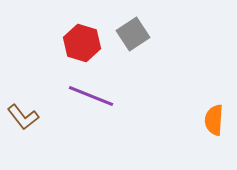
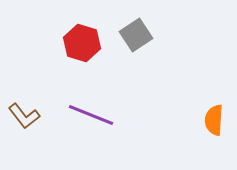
gray square: moved 3 px right, 1 px down
purple line: moved 19 px down
brown L-shape: moved 1 px right, 1 px up
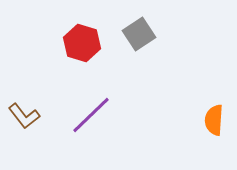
gray square: moved 3 px right, 1 px up
purple line: rotated 66 degrees counterclockwise
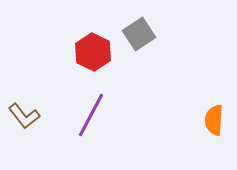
red hexagon: moved 11 px right, 9 px down; rotated 9 degrees clockwise
purple line: rotated 18 degrees counterclockwise
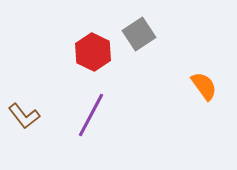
orange semicircle: moved 10 px left, 34 px up; rotated 140 degrees clockwise
